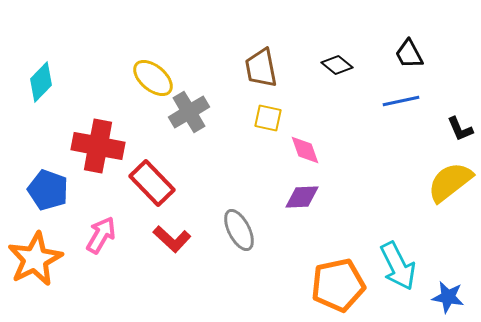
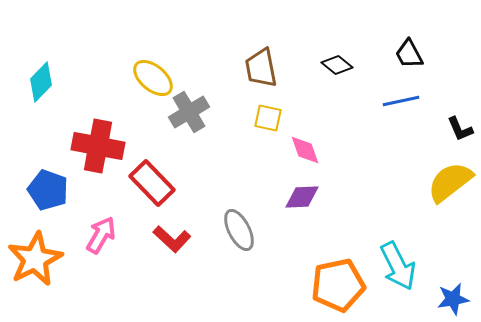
blue star: moved 5 px right, 2 px down; rotated 20 degrees counterclockwise
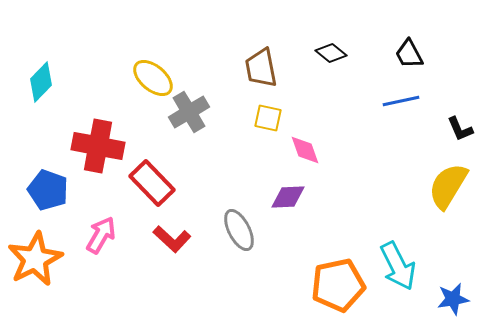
black diamond: moved 6 px left, 12 px up
yellow semicircle: moved 2 px left, 4 px down; rotated 21 degrees counterclockwise
purple diamond: moved 14 px left
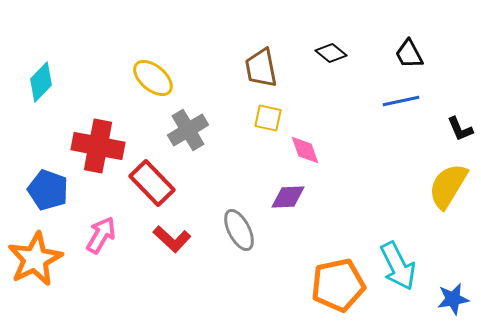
gray cross: moved 1 px left, 18 px down
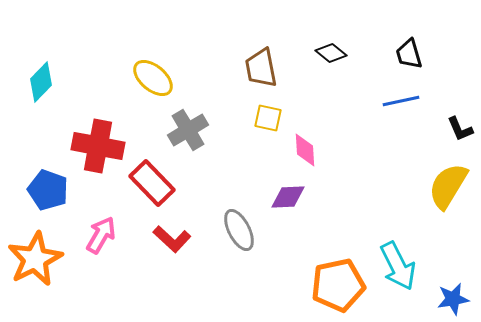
black trapezoid: rotated 12 degrees clockwise
pink diamond: rotated 16 degrees clockwise
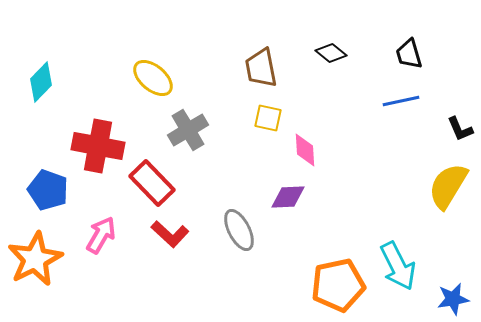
red L-shape: moved 2 px left, 5 px up
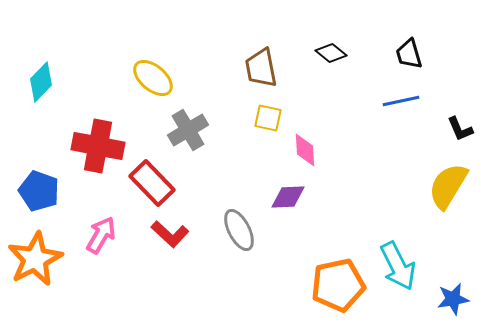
blue pentagon: moved 9 px left, 1 px down
